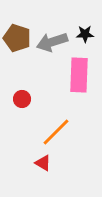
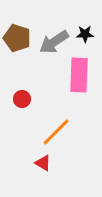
gray arrow: moved 2 px right; rotated 16 degrees counterclockwise
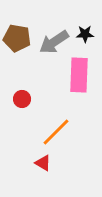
brown pentagon: rotated 8 degrees counterclockwise
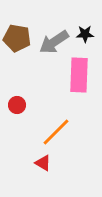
red circle: moved 5 px left, 6 px down
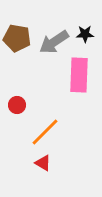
orange line: moved 11 px left
